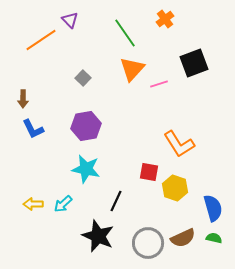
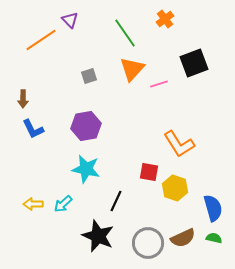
gray square: moved 6 px right, 2 px up; rotated 28 degrees clockwise
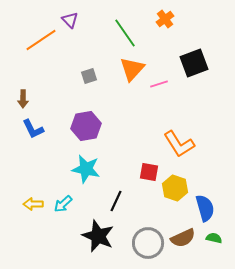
blue semicircle: moved 8 px left
